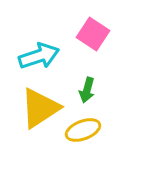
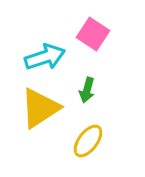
cyan arrow: moved 6 px right, 1 px down
yellow ellipse: moved 5 px right, 11 px down; rotated 32 degrees counterclockwise
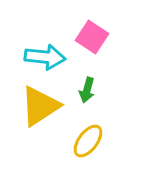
pink square: moved 1 px left, 3 px down
cyan arrow: rotated 24 degrees clockwise
yellow triangle: moved 2 px up
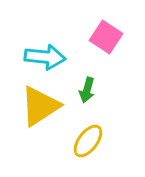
pink square: moved 14 px right
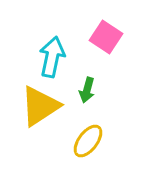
cyan arrow: moved 7 px right; rotated 84 degrees counterclockwise
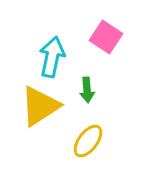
green arrow: rotated 20 degrees counterclockwise
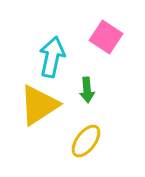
yellow triangle: moved 1 px left, 1 px up
yellow ellipse: moved 2 px left
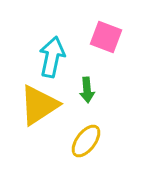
pink square: rotated 12 degrees counterclockwise
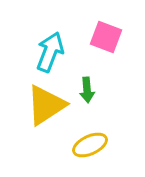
cyan arrow: moved 2 px left, 5 px up; rotated 9 degrees clockwise
yellow triangle: moved 7 px right
yellow ellipse: moved 4 px right, 4 px down; rotated 28 degrees clockwise
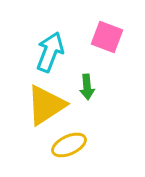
pink square: moved 1 px right
green arrow: moved 3 px up
yellow ellipse: moved 21 px left
